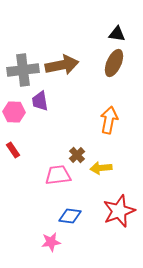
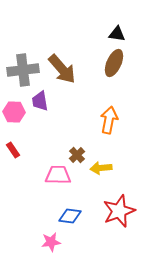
brown arrow: moved 4 px down; rotated 60 degrees clockwise
pink trapezoid: rotated 8 degrees clockwise
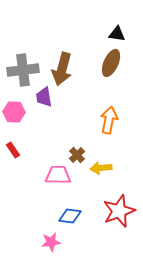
brown ellipse: moved 3 px left
brown arrow: rotated 56 degrees clockwise
purple trapezoid: moved 4 px right, 4 px up
